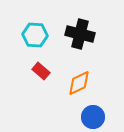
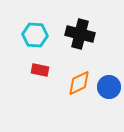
red rectangle: moved 1 px left, 1 px up; rotated 30 degrees counterclockwise
blue circle: moved 16 px right, 30 px up
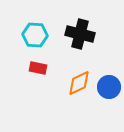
red rectangle: moved 2 px left, 2 px up
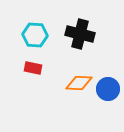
red rectangle: moved 5 px left
orange diamond: rotated 28 degrees clockwise
blue circle: moved 1 px left, 2 px down
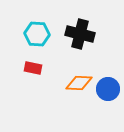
cyan hexagon: moved 2 px right, 1 px up
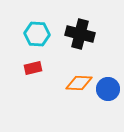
red rectangle: rotated 24 degrees counterclockwise
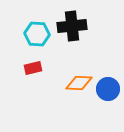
black cross: moved 8 px left, 8 px up; rotated 20 degrees counterclockwise
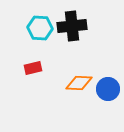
cyan hexagon: moved 3 px right, 6 px up
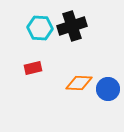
black cross: rotated 12 degrees counterclockwise
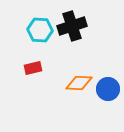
cyan hexagon: moved 2 px down
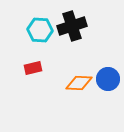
blue circle: moved 10 px up
